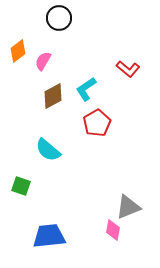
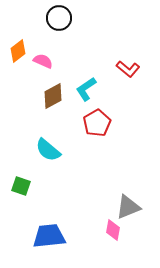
pink semicircle: rotated 84 degrees clockwise
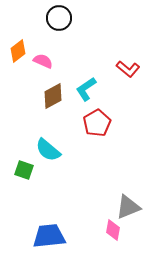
green square: moved 3 px right, 16 px up
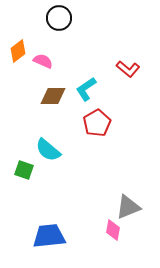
brown diamond: rotated 28 degrees clockwise
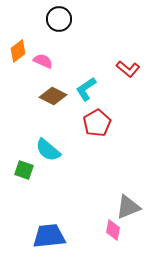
black circle: moved 1 px down
brown diamond: rotated 28 degrees clockwise
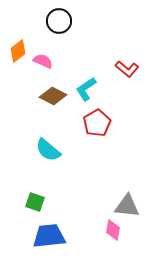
black circle: moved 2 px down
red L-shape: moved 1 px left
green square: moved 11 px right, 32 px down
gray triangle: moved 1 px left, 1 px up; rotated 28 degrees clockwise
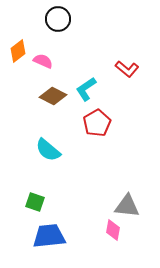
black circle: moved 1 px left, 2 px up
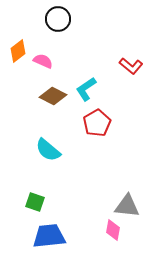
red L-shape: moved 4 px right, 3 px up
